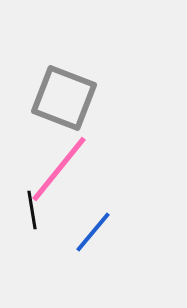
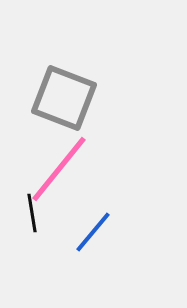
black line: moved 3 px down
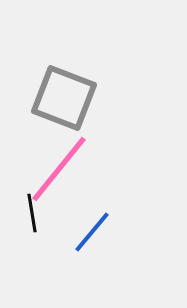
blue line: moved 1 px left
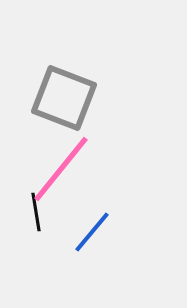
pink line: moved 2 px right
black line: moved 4 px right, 1 px up
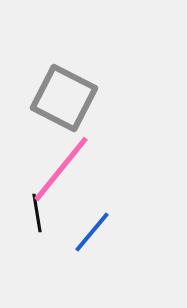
gray square: rotated 6 degrees clockwise
black line: moved 1 px right, 1 px down
